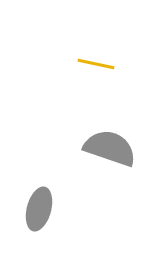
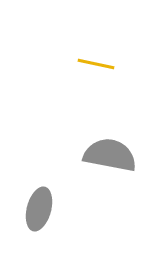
gray semicircle: moved 7 px down; rotated 8 degrees counterclockwise
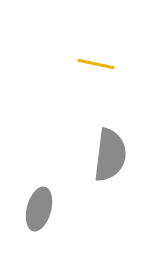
gray semicircle: rotated 86 degrees clockwise
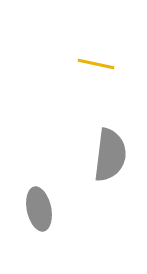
gray ellipse: rotated 27 degrees counterclockwise
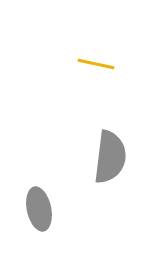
gray semicircle: moved 2 px down
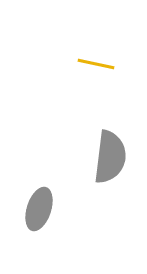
gray ellipse: rotated 30 degrees clockwise
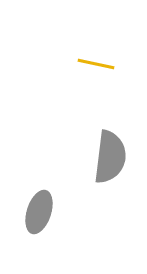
gray ellipse: moved 3 px down
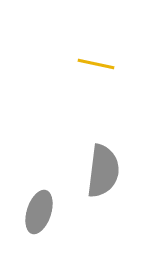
gray semicircle: moved 7 px left, 14 px down
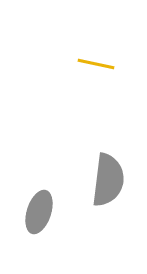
gray semicircle: moved 5 px right, 9 px down
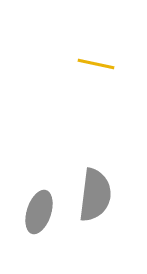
gray semicircle: moved 13 px left, 15 px down
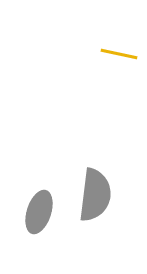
yellow line: moved 23 px right, 10 px up
